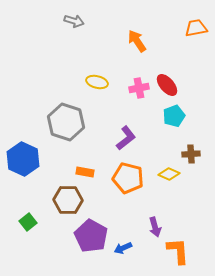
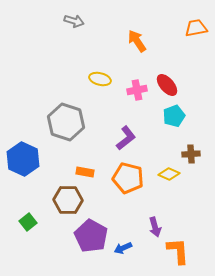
yellow ellipse: moved 3 px right, 3 px up
pink cross: moved 2 px left, 2 px down
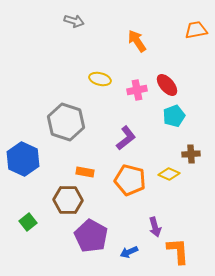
orange trapezoid: moved 2 px down
orange pentagon: moved 2 px right, 2 px down
blue arrow: moved 6 px right, 4 px down
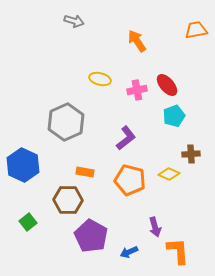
gray hexagon: rotated 18 degrees clockwise
blue hexagon: moved 6 px down
